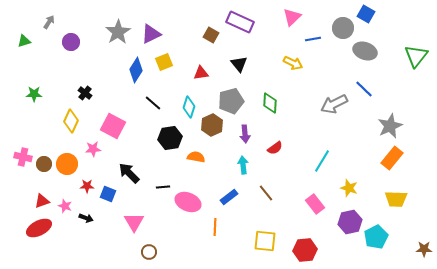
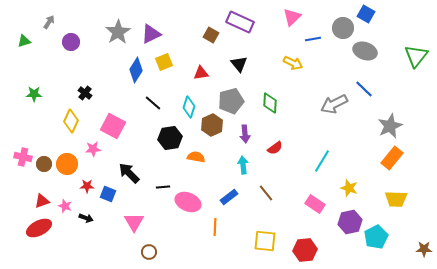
pink rectangle at (315, 204): rotated 18 degrees counterclockwise
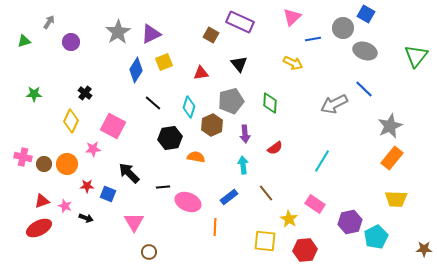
yellow star at (349, 188): moved 60 px left, 31 px down; rotated 12 degrees clockwise
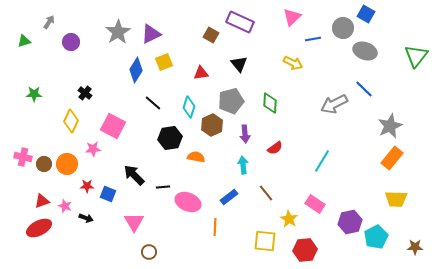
black arrow at (129, 173): moved 5 px right, 2 px down
brown star at (424, 249): moved 9 px left, 2 px up
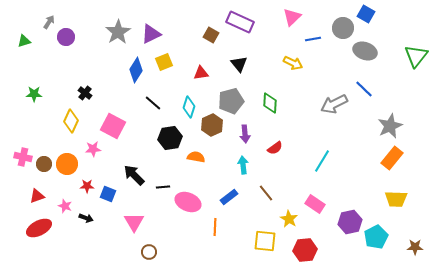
purple circle at (71, 42): moved 5 px left, 5 px up
red triangle at (42, 201): moved 5 px left, 5 px up
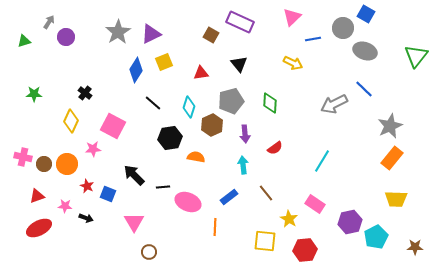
red star at (87, 186): rotated 24 degrees clockwise
pink star at (65, 206): rotated 16 degrees counterclockwise
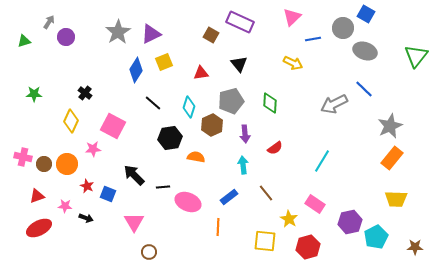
orange line at (215, 227): moved 3 px right
red hexagon at (305, 250): moved 3 px right, 3 px up; rotated 10 degrees counterclockwise
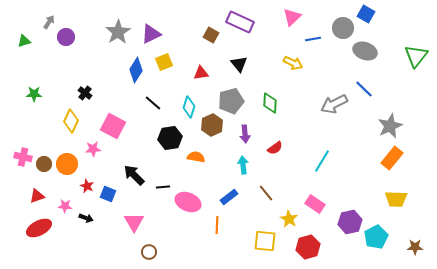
orange line at (218, 227): moved 1 px left, 2 px up
